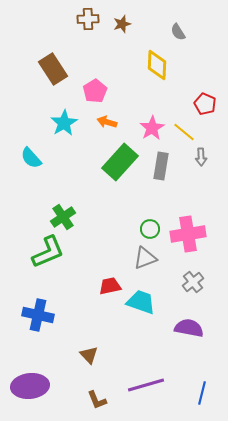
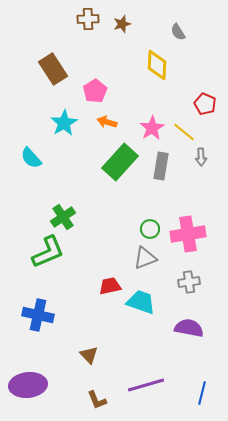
gray cross: moved 4 px left; rotated 30 degrees clockwise
purple ellipse: moved 2 px left, 1 px up
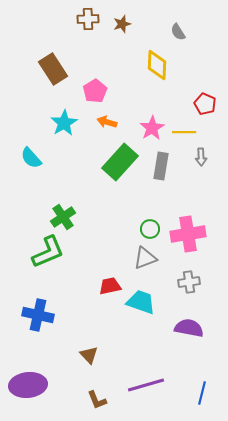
yellow line: rotated 40 degrees counterclockwise
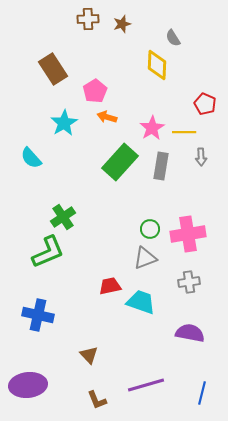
gray semicircle: moved 5 px left, 6 px down
orange arrow: moved 5 px up
purple semicircle: moved 1 px right, 5 px down
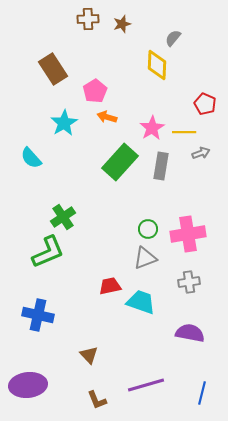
gray semicircle: rotated 72 degrees clockwise
gray arrow: moved 4 px up; rotated 108 degrees counterclockwise
green circle: moved 2 px left
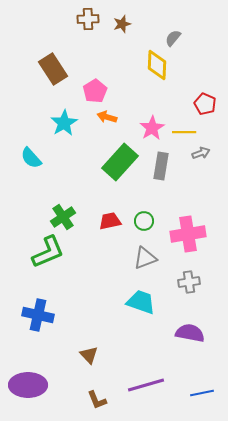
green circle: moved 4 px left, 8 px up
red trapezoid: moved 65 px up
purple ellipse: rotated 6 degrees clockwise
blue line: rotated 65 degrees clockwise
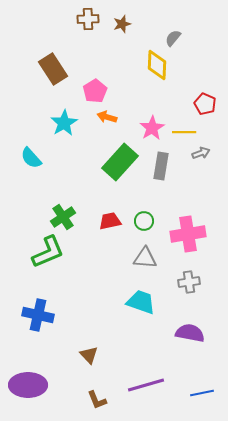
gray triangle: rotated 25 degrees clockwise
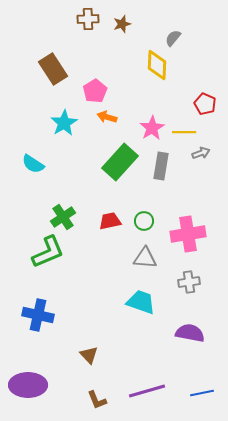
cyan semicircle: moved 2 px right, 6 px down; rotated 15 degrees counterclockwise
purple line: moved 1 px right, 6 px down
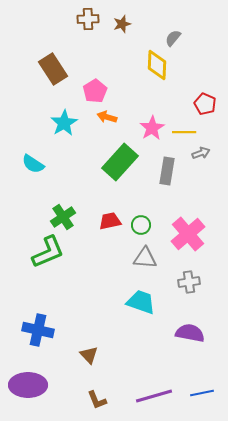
gray rectangle: moved 6 px right, 5 px down
green circle: moved 3 px left, 4 px down
pink cross: rotated 32 degrees counterclockwise
blue cross: moved 15 px down
purple line: moved 7 px right, 5 px down
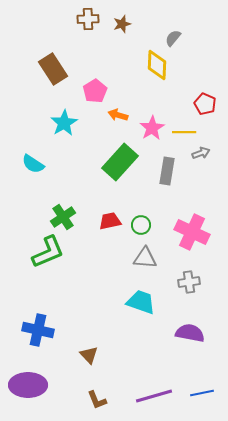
orange arrow: moved 11 px right, 2 px up
pink cross: moved 4 px right, 2 px up; rotated 24 degrees counterclockwise
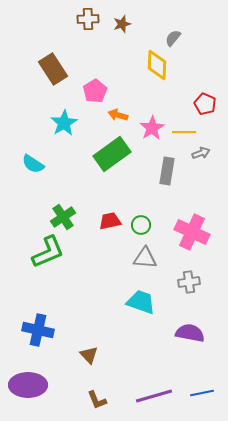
green rectangle: moved 8 px left, 8 px up; rotated 12 degrees clockwise
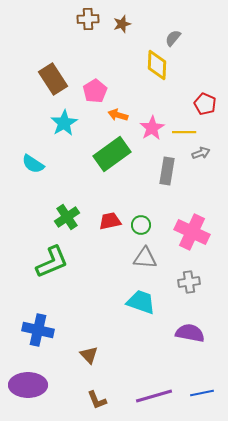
brown rectangle: moved 10 px down
green cross: moved 4 px right
green L-shape: moved 4 px right, 10 px down
